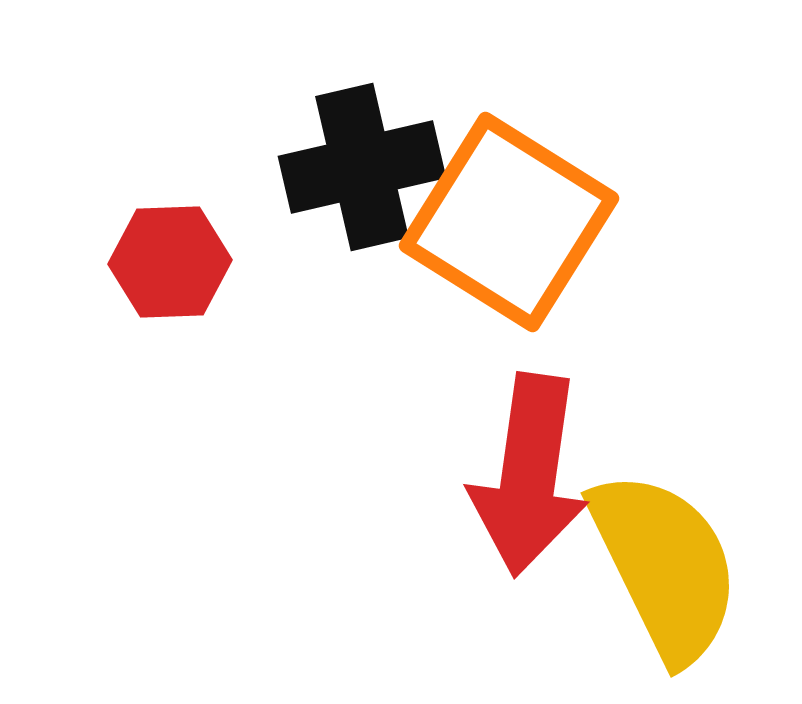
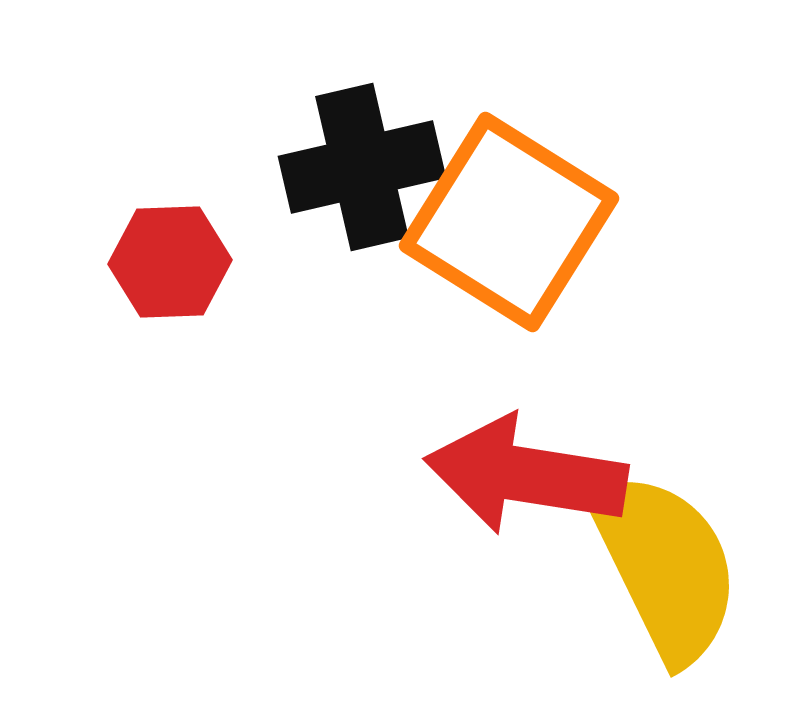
red arrow: moved 3 px left; rotated 91 degrees clockwise
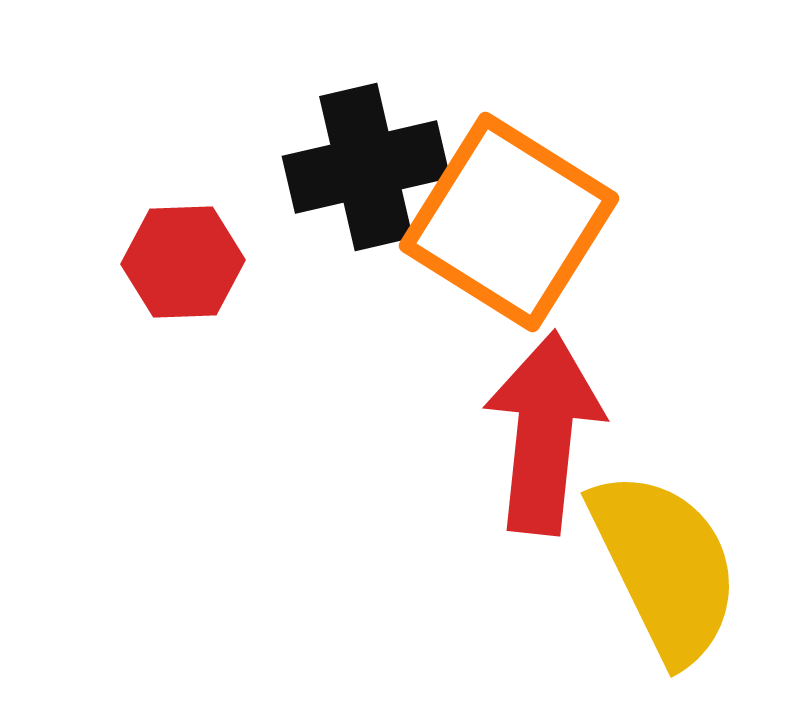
black cross: moved 4 px right
red hexagon: moved 13 px right
red arrow: moved 18 px right, 42 px up; rotated 87 degrees clockwise
